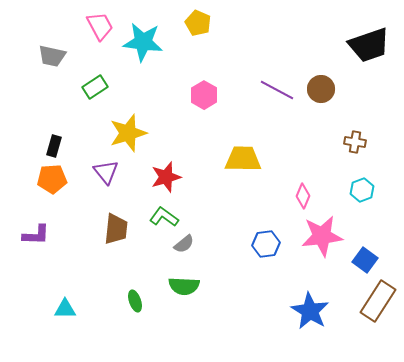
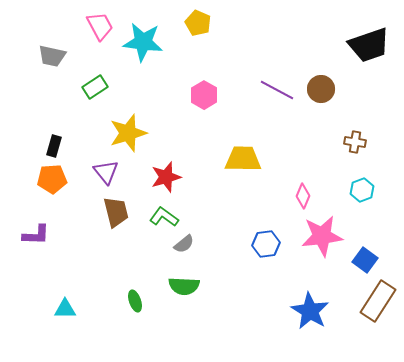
brown trapezoid: moved 17 px up; rotated 20 degrees counterclockwise
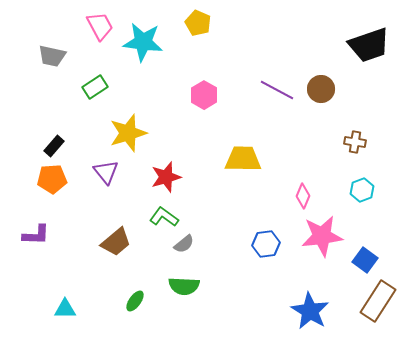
black rectangle: rotated 25 degrees clockwise
brown trapezoid: moved 30 px down; rotated 64 degrees clockwise
green ellipse: rotated 55 degrees clockwise
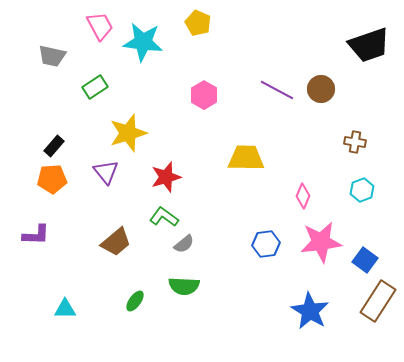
yellow trapezoid: moved 3 px right, 1 px up
pink star: moved 1 px left, 6 px down
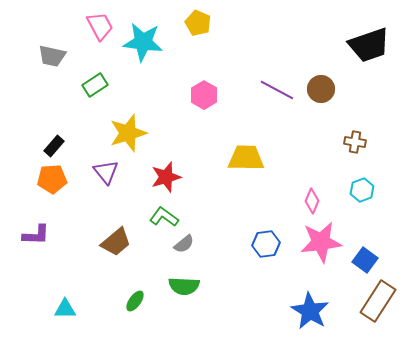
green rectangle: moved 2 px up
pink diamond: moved 9 px right, 5 px down
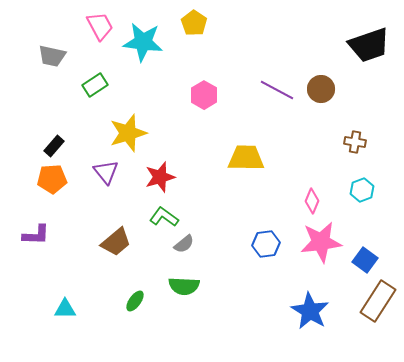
yellow pentagon: moved 4 px left; rotated 10 degrees clockwise
red star: moved 6 px left
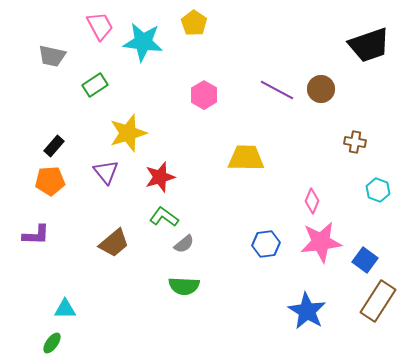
orange pentagon: moved 2 px left, 2 px down
cyan hexagon: moved 16 px right; rotated 20 degrees counterclockwise
brown trapezoid: moved 2 px left, 1 px down
green ellipse: moved 83 px left, 42 px down
blue star: moved 3 px left
